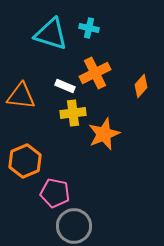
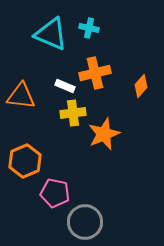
cyan triangle: rotated 6 degrees clockwise
orange cross: rotated 12 degrees clockwise
gray circle: moved 11 px right, 4 px up
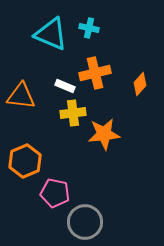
orange diamond: moved 1 px left, 2 px up
orange star: rotated 16 degrees clockwise
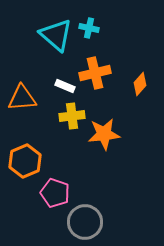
cyan triangle: moved 5 px right, 1 px down; rotated 18 degrees clockwise
orange triangle: moved 1 px right, 2 px down; rotated 12 degrees counterclockwise
yellow cross: moved 1 px left, 3 px down
pink pentagon: rotated 8 degrees clockwise
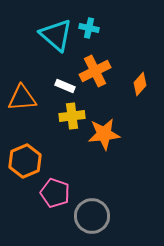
orange cross: moved 2 px up; rotated 12 degrees counterclockwise
gray circle: moved 7 px right, 6 px up
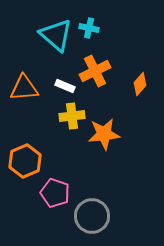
orange triangle: moved 2 px right, 10 px up
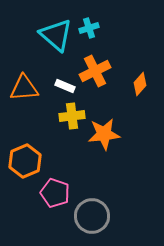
cyan cross: rotated 30 degrees counterclockwise
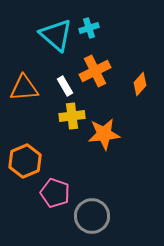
white rectangle: rotated 36 degrees clockwise
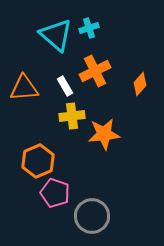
orange hexagon: moved 13 px right
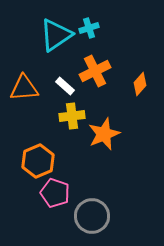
cyan triangle: rotated 45 degrees clockwise
white rectangle: rotated 18 degrees counterclockwise
orange star: rotated 16 degrees counterclockwise
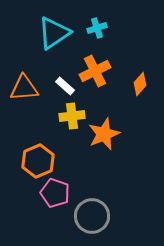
cyan cross: moved 8 px right
cyan triangle: moved 2 px left, 2 px up
